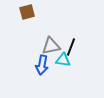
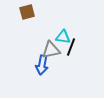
gray triangle: moved 4 px down
cyan triangle: moved 23 px up
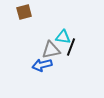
brown square: moved 3 px left
blue arrow: rotated 66 degrees clockwise
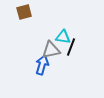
blue arrow: rotated 120 degrees clockwise
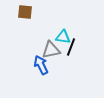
brown square: moved 1 px right; rotated 21 degrees clockwise
blue arrow: moved 1 px left; rotated 42 degrees counterclockwise
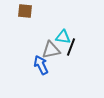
brown square: moved 1 px up
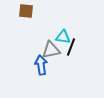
brown square: moved 1 px right
blue arrow: rotated 18 degrees clockwise
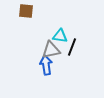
cyan triangle: moved 3 px left, 1 px up
black line: moved 1 px right
blue arrow: moved 5 px right
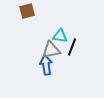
brown square: moved 1 px right; rotated 21 degrees counterclockwise
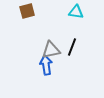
cyan triangle: moved 16 px right, 24 px up
